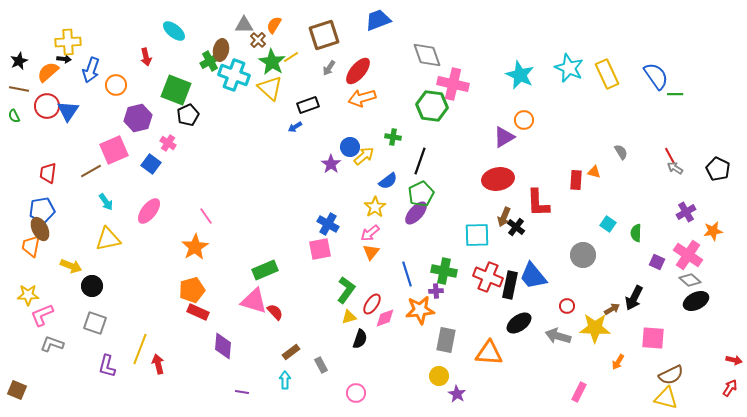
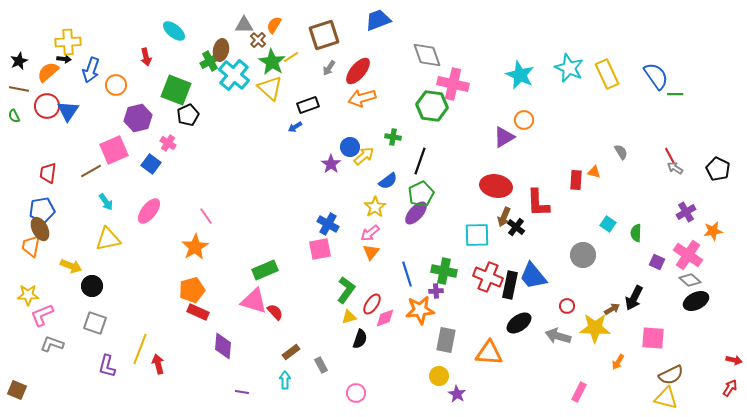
cyan cross at (234, 75): rotated 20 degrees clockwise
red ellipse at (498, 179): moved 2 px left, 7 px down; rotated 20 degrees clockwise
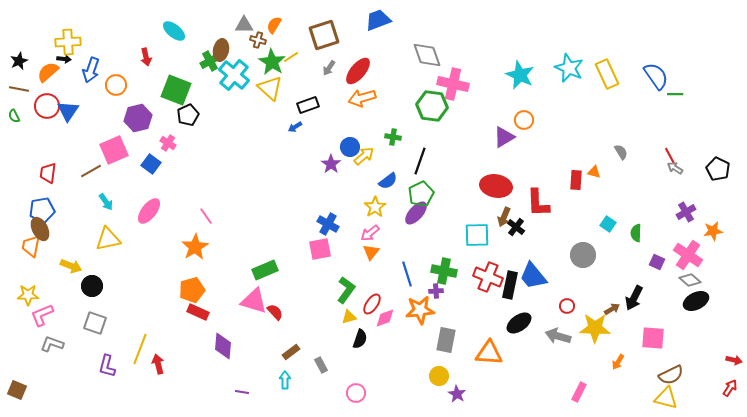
brown cross at (258, 40): rotated 28 degrees counterclockwise
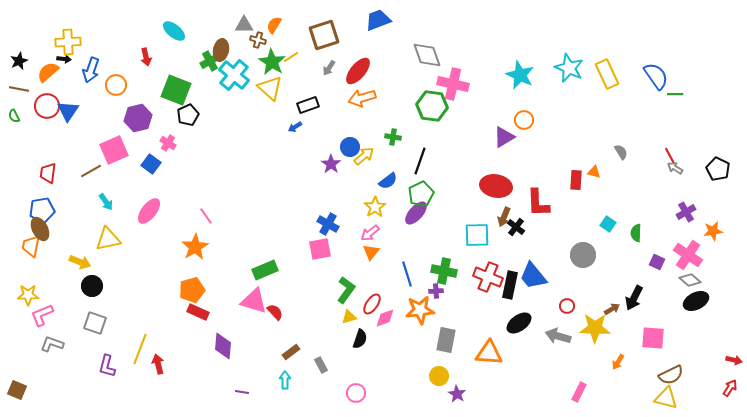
yellow arrow at (71, 266): moved 9 px right, 4 px up
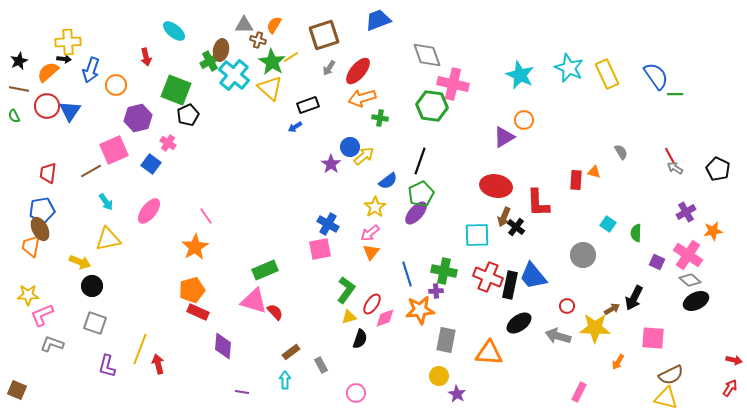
blue triangle at (68, 111): moved 2 px right
green cross at (393, 137): moved 13 px left, 19 px up
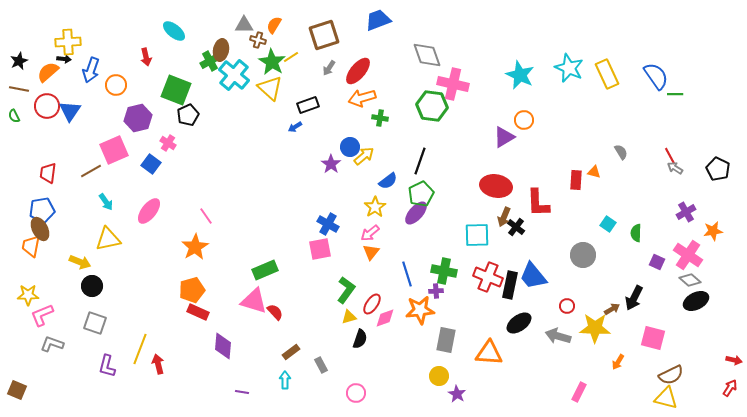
pink square at (653, 338): rotated 10 degrees clockwise
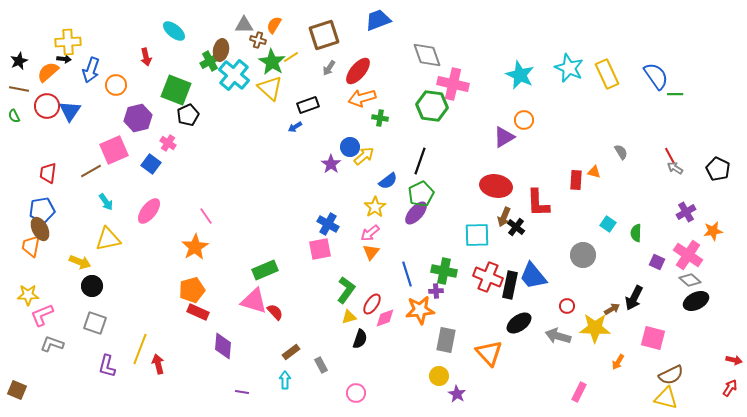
orange triangle at (489, 353): rotated 44 degrees clockwise
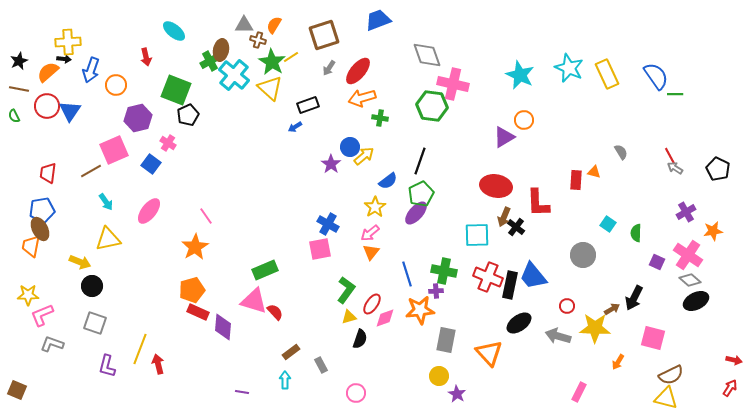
purple diamond at (223, 346): moved 19 px up
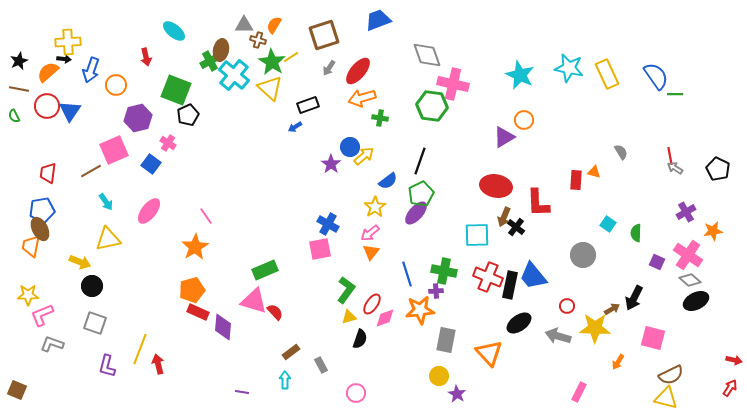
cyan star at (569, 68): rotated 12 degrees counterclockwise
red line at (670, 156): rotated 18 degrees clockwise
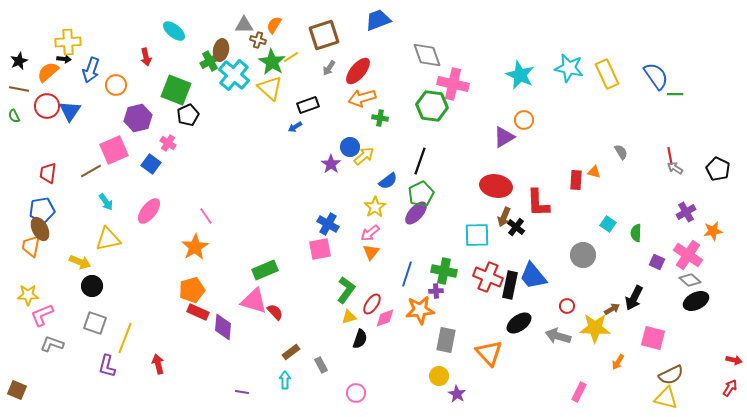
blue line at (407, 274): rotated 35 degrees clockwise
yellow line at (140, 349): moved 15 px left, 11 px up
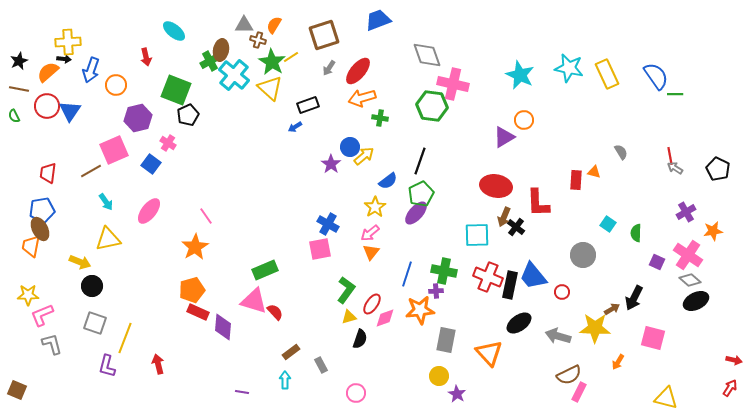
red circle at (567, 306): moved 5 px left, 14 px up
gray L-shape at (52, 344): rotated 55 degrees clockwise
brown semicircle at (671, 375): moved 102 px left
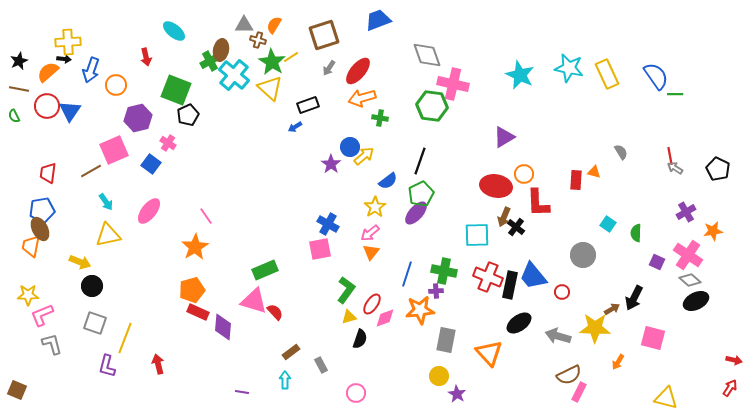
orange circle at (524, 120): moved 54 px down
yellow triangle at (108, 239): moved 4 px up
